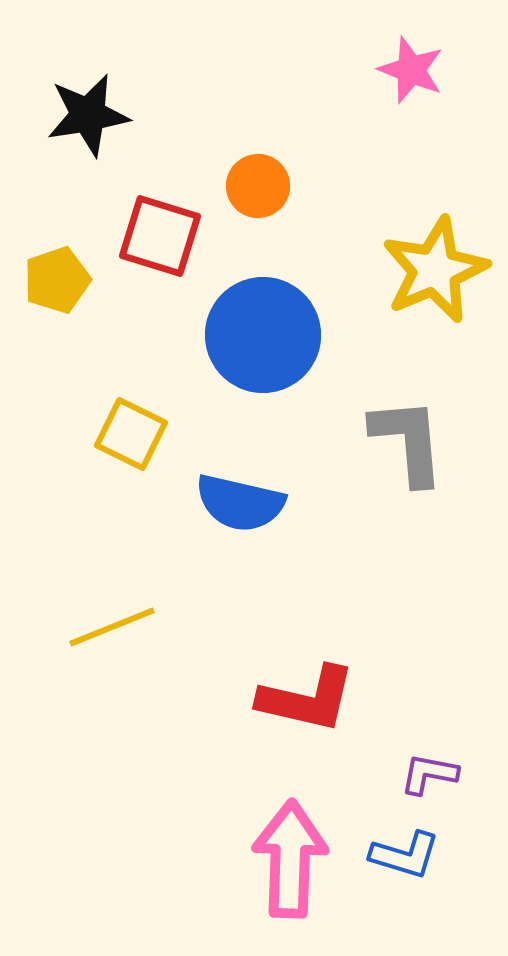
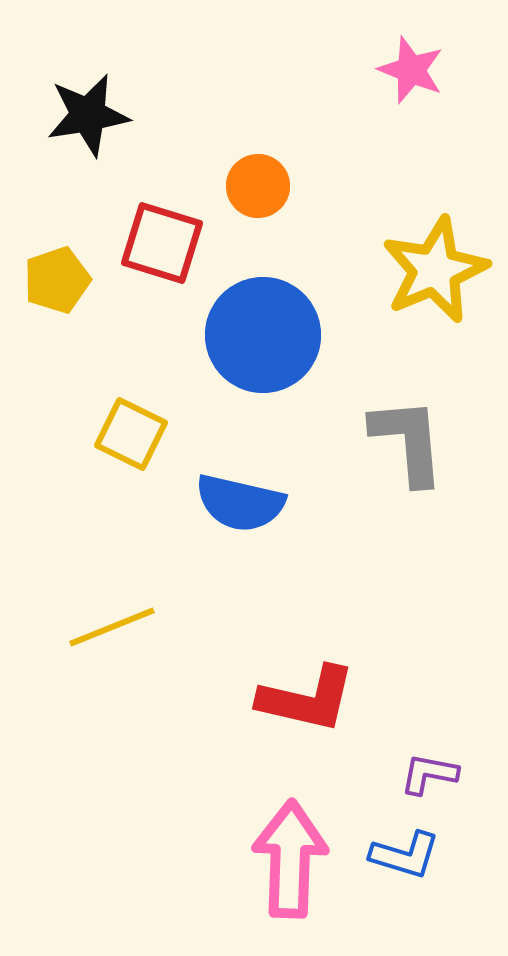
red square: moved 2 px right, 7 px down
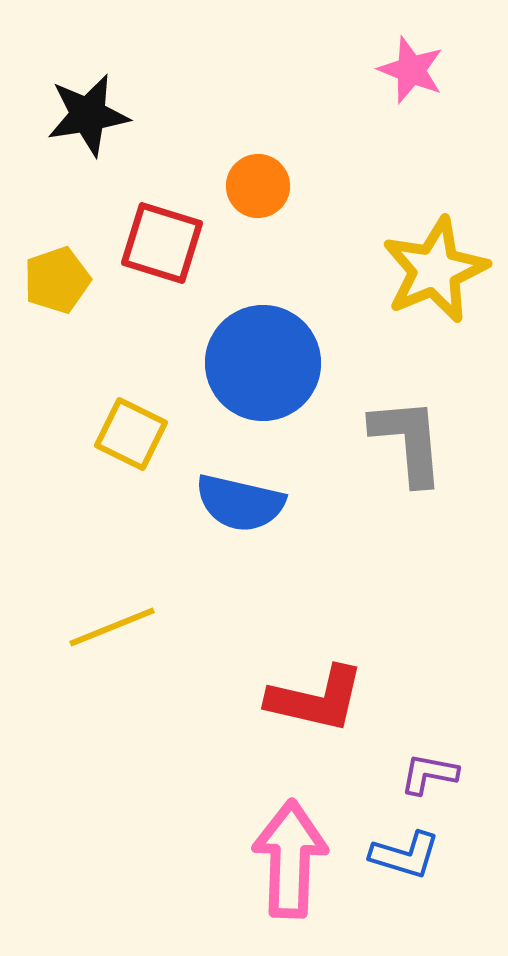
blue circle: moved 28 px down
red L-shape: moved 9 px right
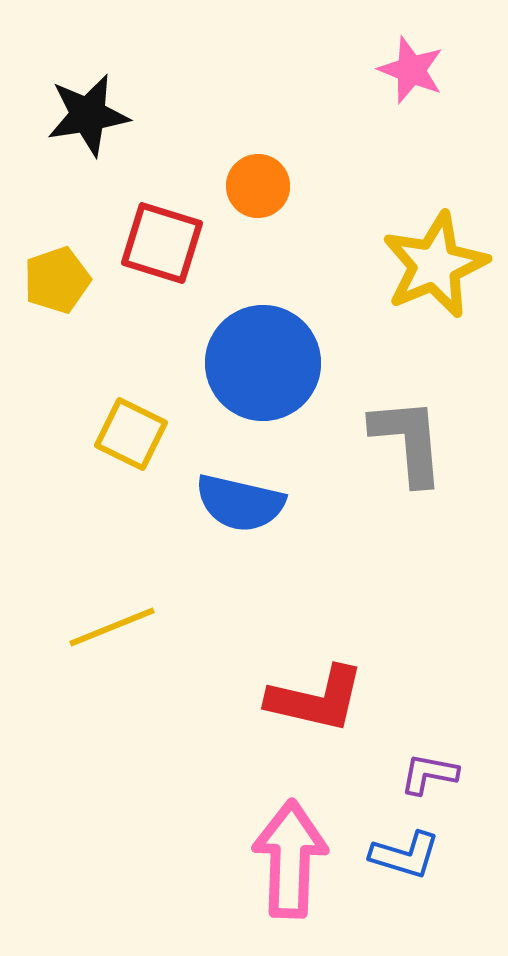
yellow star: moved 5 px up
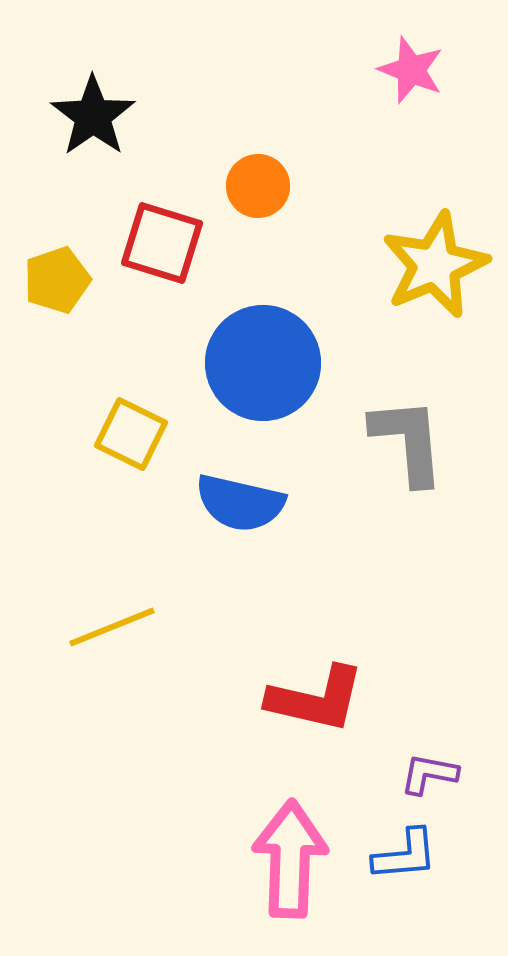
black star: moved 5 px right, 1 px down; rotated 26 degrees counterclockwise
blue L-shape: rotated 22 degrees counterclockwise
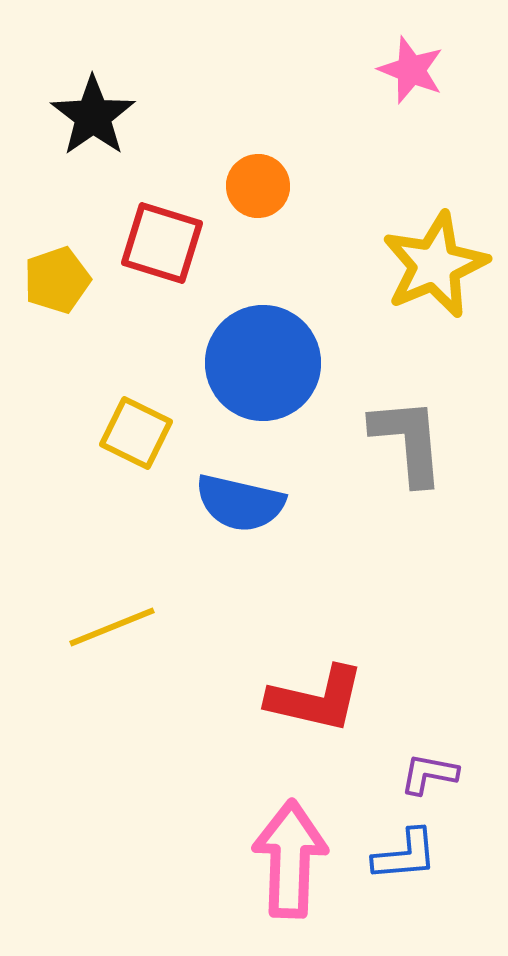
yellow square: moved 5 px right, 1 px up
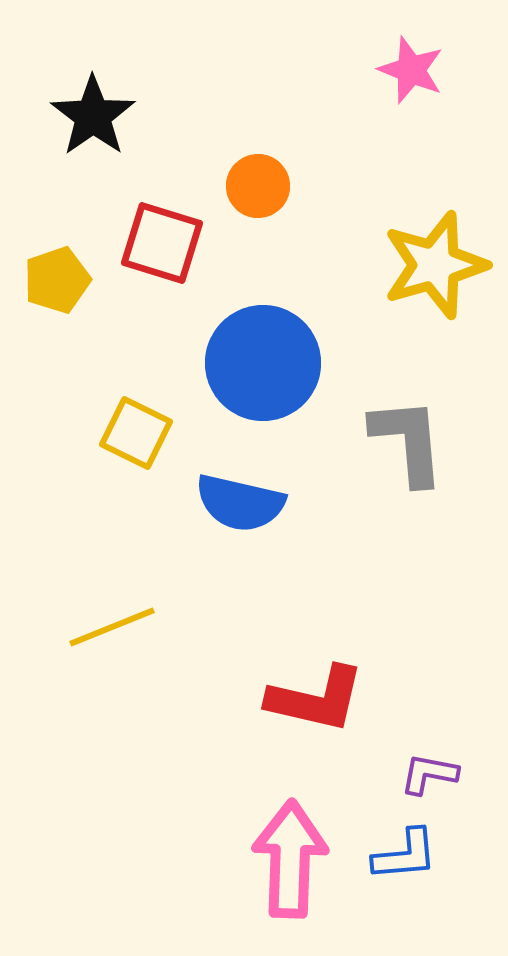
yellow star: rotated 7 degrees clockwise
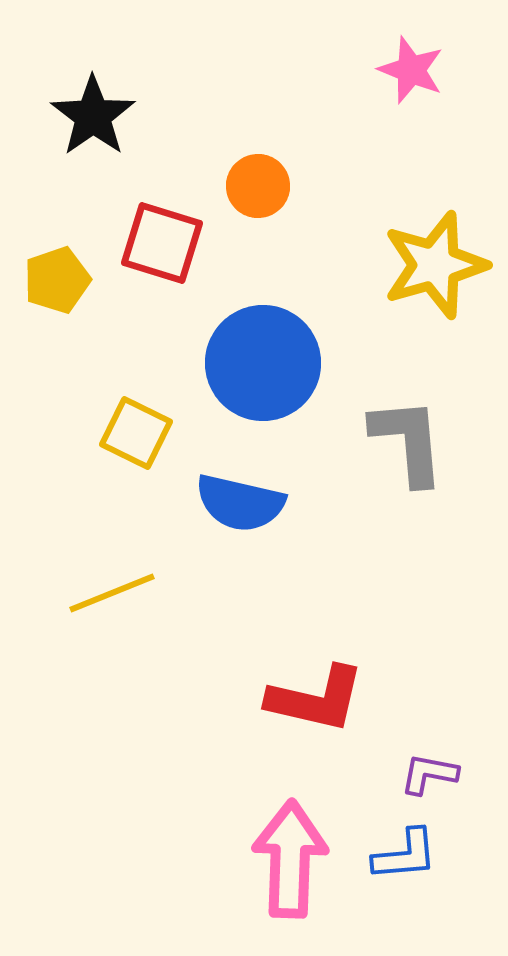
yellow line: moved 34 px up
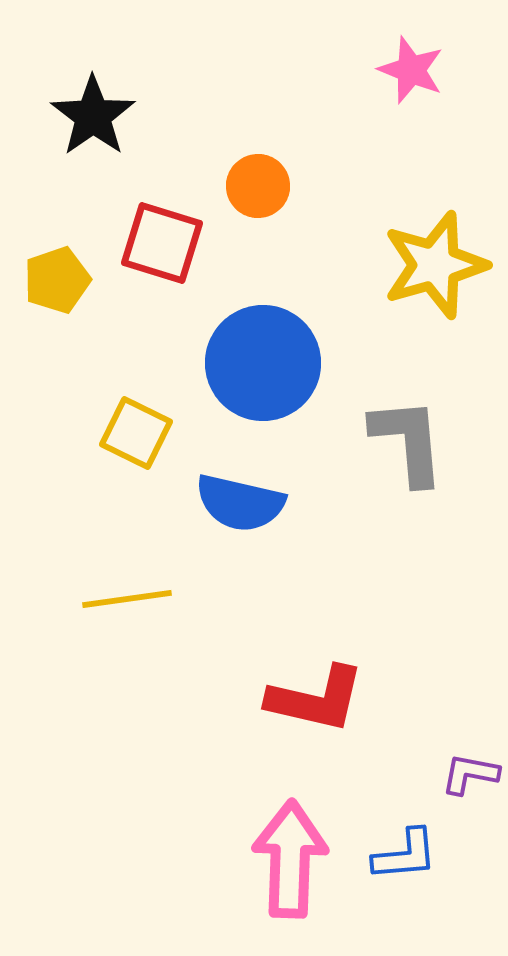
yellow line: moved 15 px right, 6 px down; rotated 14 degrees clockwise
purple L-shape: moved 41 px right
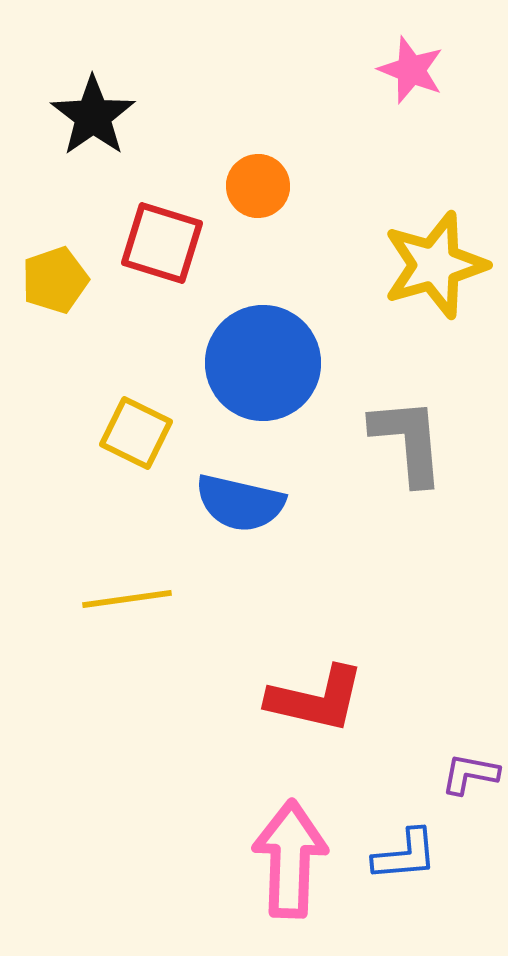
yellow pentagon: moved 2 px left
